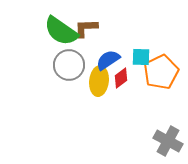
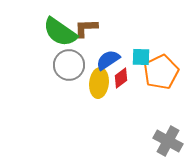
green semicircle: moved 1 px left, 1 px down
yellow ellipse: moved 2 px down
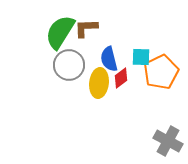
green semicircle: rotated 87 degrees clockwise
blue semicircle: moved 1 px right, 1 px up; rotated 70 degrees counterclockwise
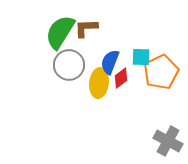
blue semicircle: moved 1 px right, 3 px down; rotated 35 degrees clockwise
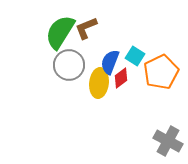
brown L-shape: rotated 20 degrees counterclockwise
cyan square: moved 6 px left, 1 px up; rotated 30 degrees clockwise
